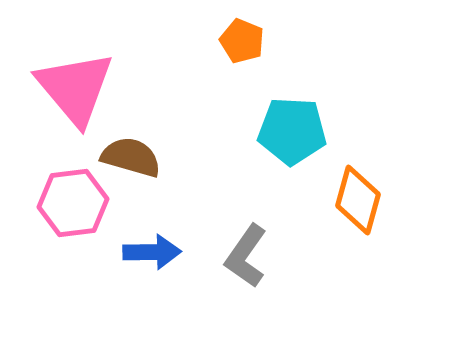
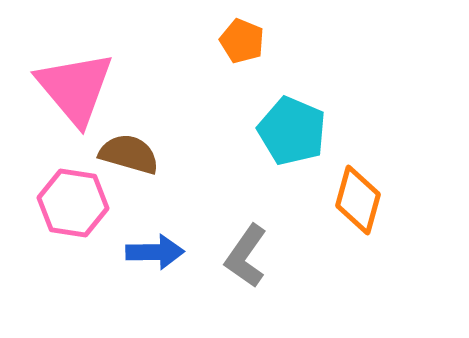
cyan pentagon: rotated 20 degrees clockwise
brown semicircle: moved 2 px left, 3 px up
pink hexagon: rotated 16 degrees clockwise
blue arrow: moved 3 px right
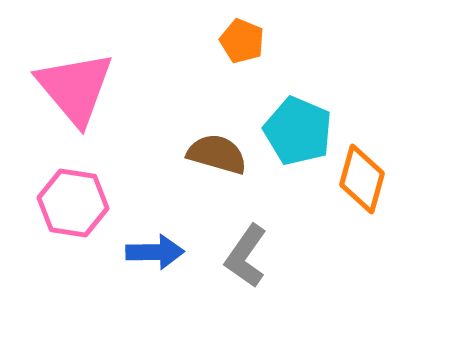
cyan pentagon: moved 6 px right
brown semicircle: moved 88 px right
orange diamond: moved 4 px right, 21 px up
